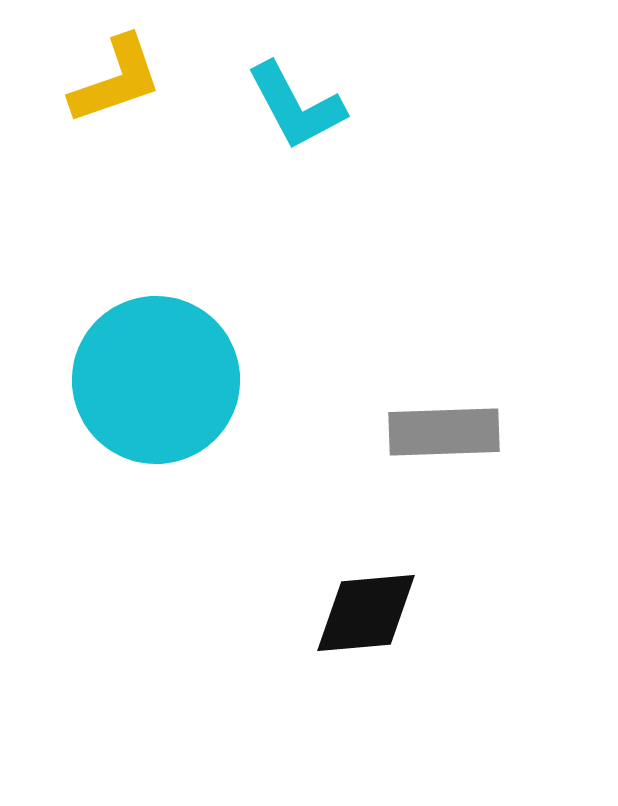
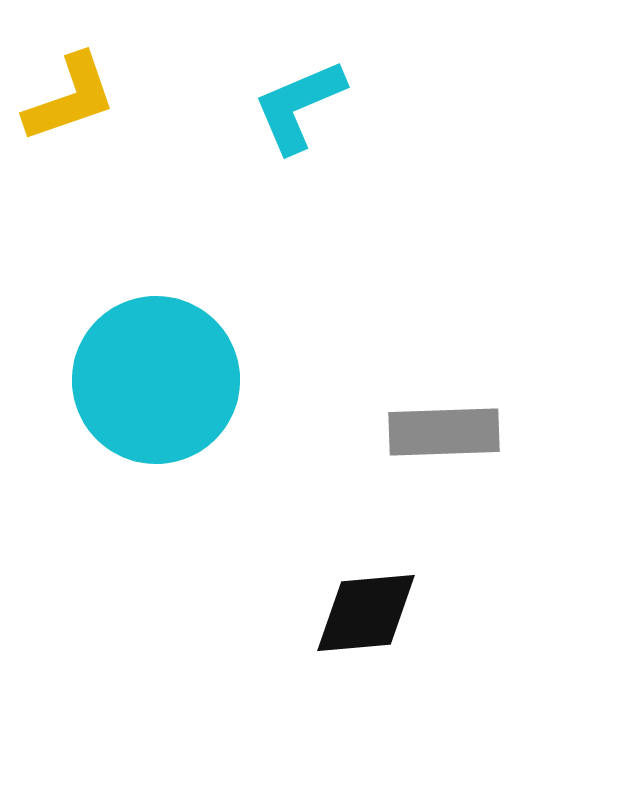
yellow L-shape: moved 46 px left, 18 px down
cyan L-shape: moved 3 px right; rotated 95 degrees clockwise
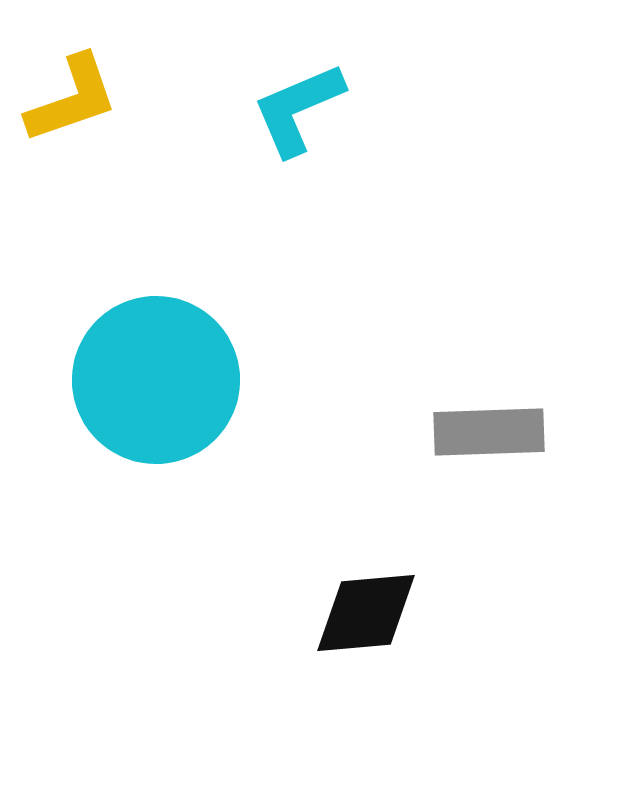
yellow L-shape: moved 2 px right, 1 px down
cyan L-shape: moved 1 px left, 3 px down
gray rectangle: moved 45 px right
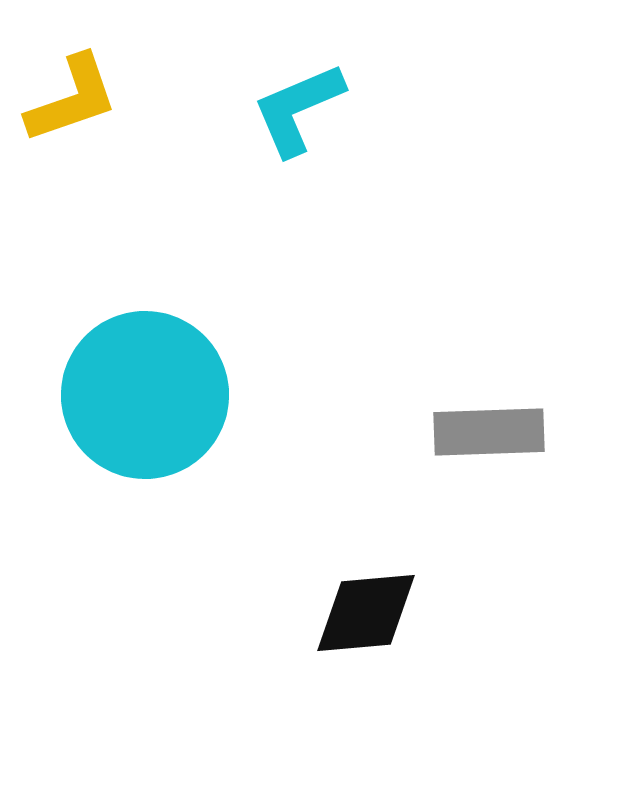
cyan circle: moved 11 px left, 15 px down
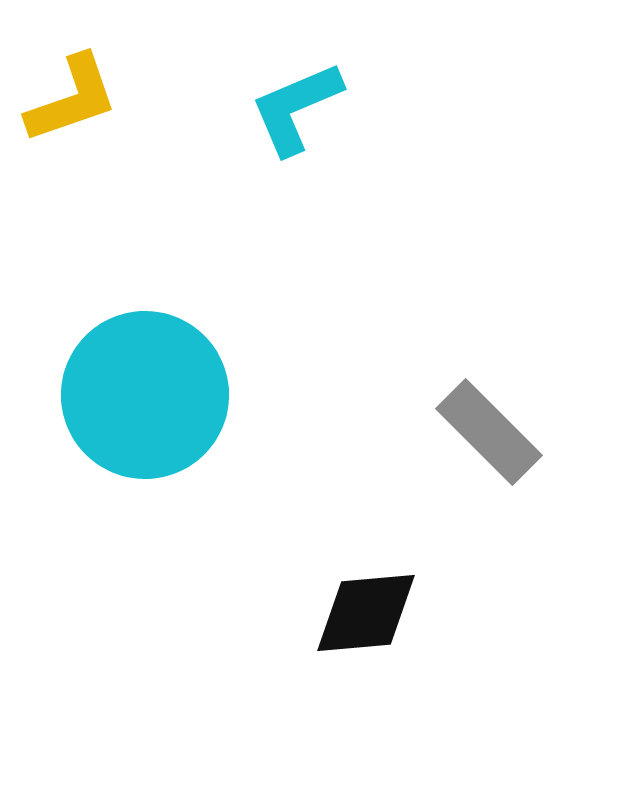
cyan L-shape: moved 2 px left, 1 px up
gray rectangle: rotated 47 degrees clockwise
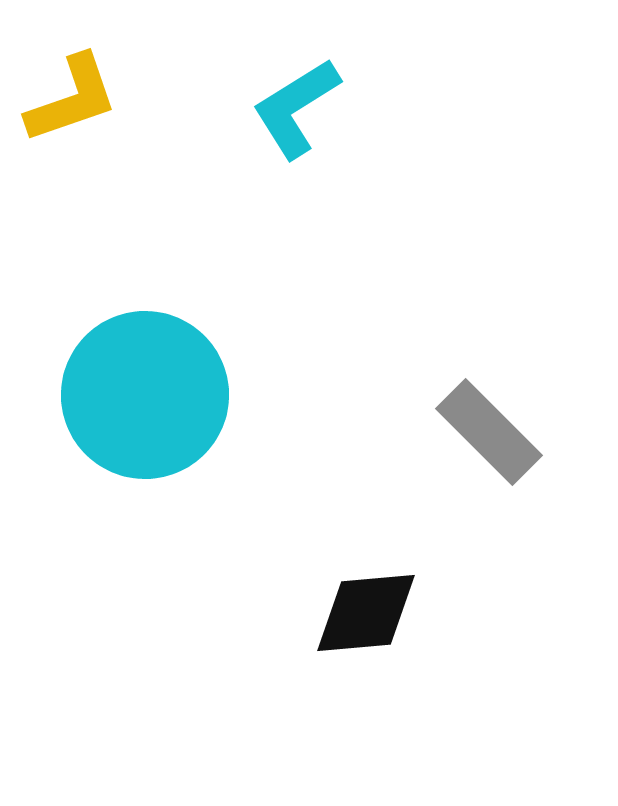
cyan L-shape: rotated 9 degrees counterclockwise
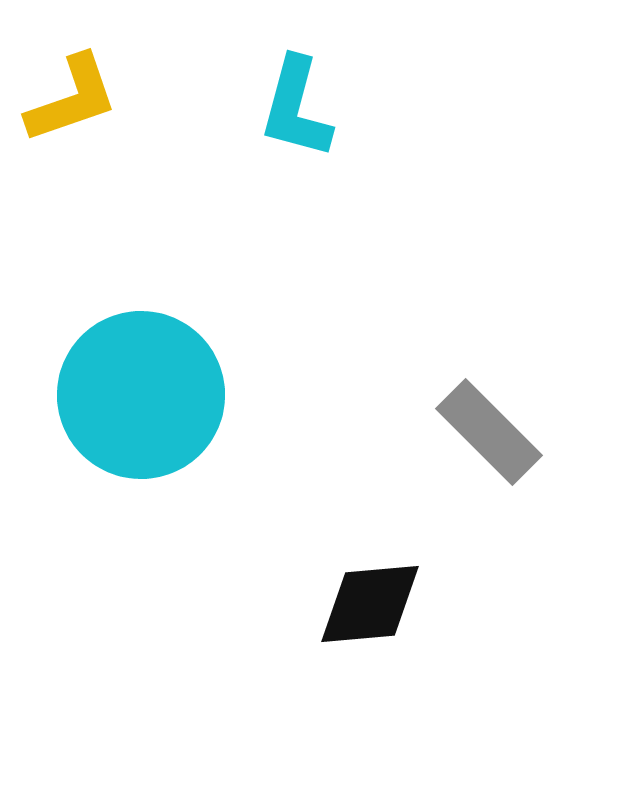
cyan L-shape: rotated 43 degrees counterclockwise
cyan circle: moved 4 px left
black diamond: moved 4 px right, 9 px up
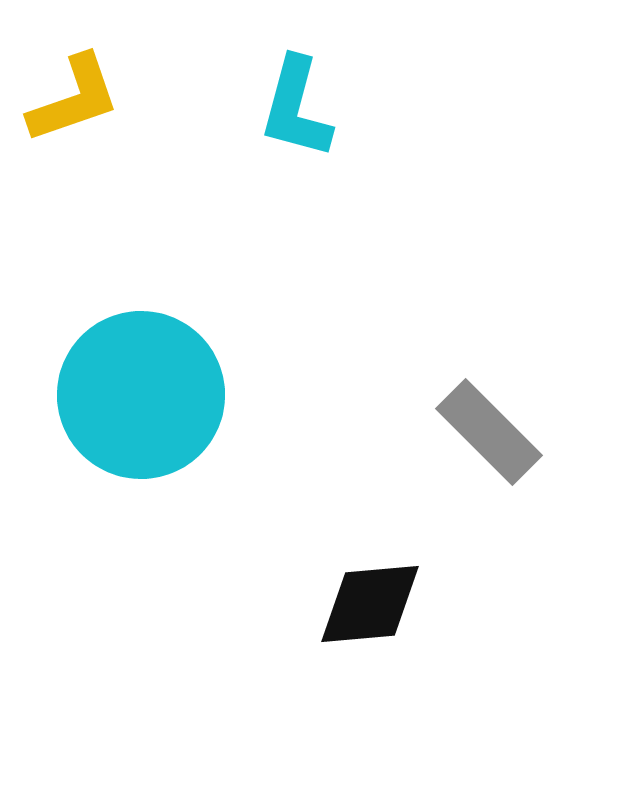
yellow L-shape: moved 2 px right
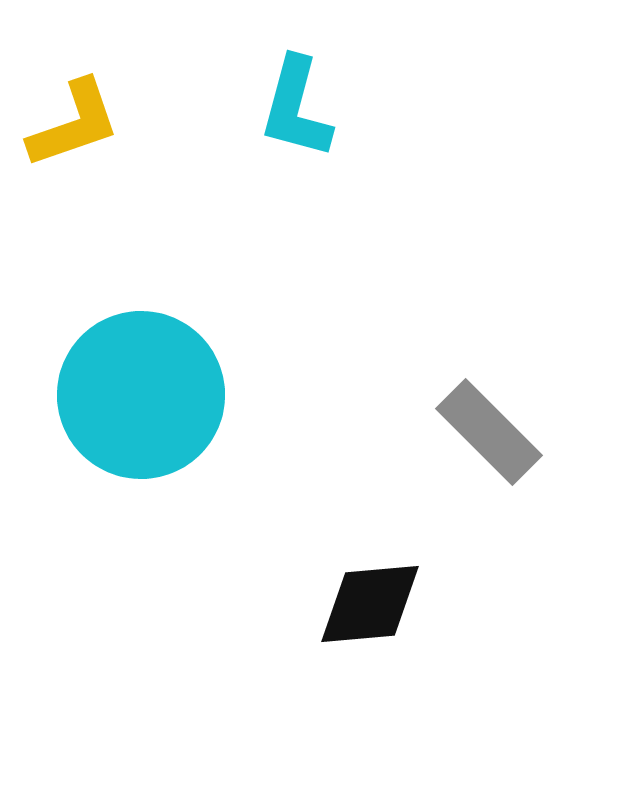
yellow L-shape: moved 25 px down
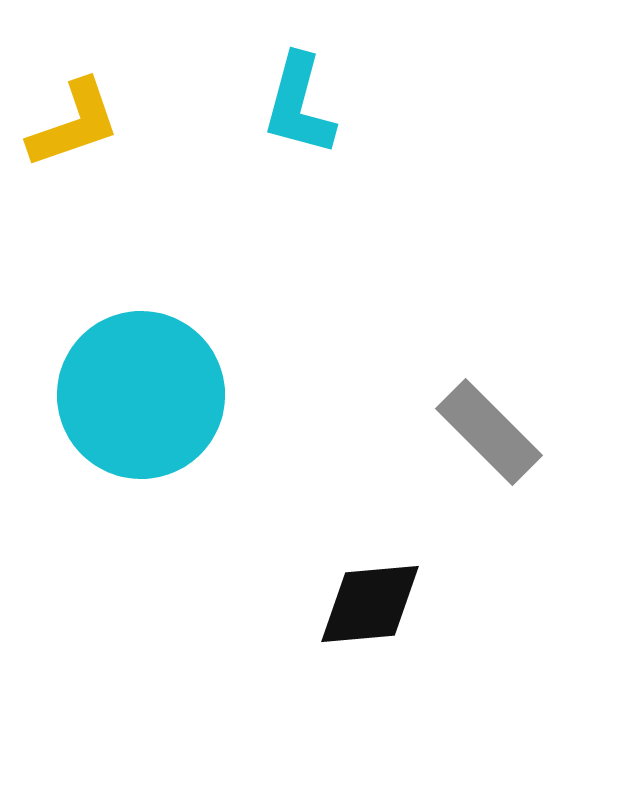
cyan L-shape: moved 3 px right, 3 px up
